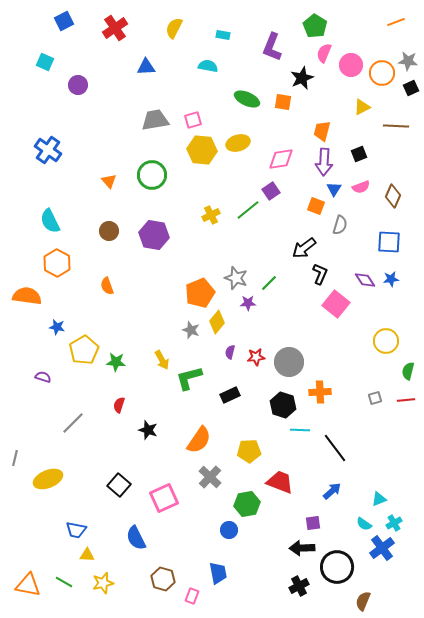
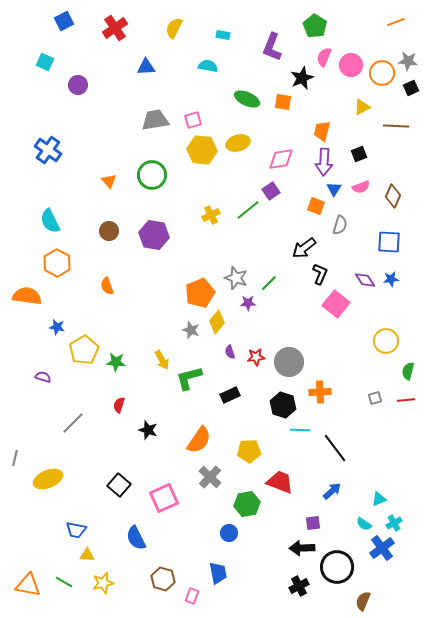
pink semicircle at (324, 53): moved 4 px down
purple semicircle at (230, 352): rotated 32 degrees counterclockwise
blue circle at (229, 530): moved 3 px down
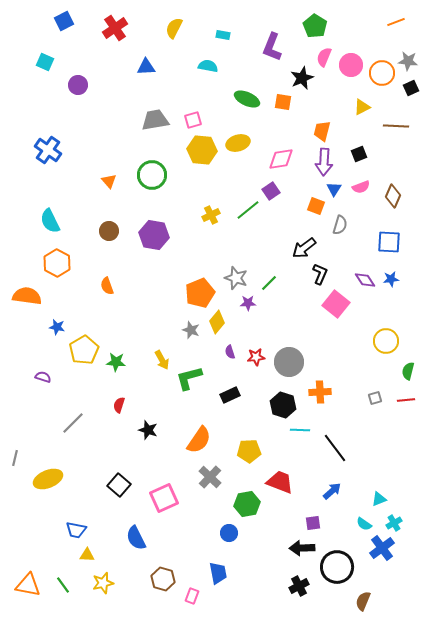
green line at (64, 582): moved 1 px left, 3 px down; rotated 24 degrees clockwise
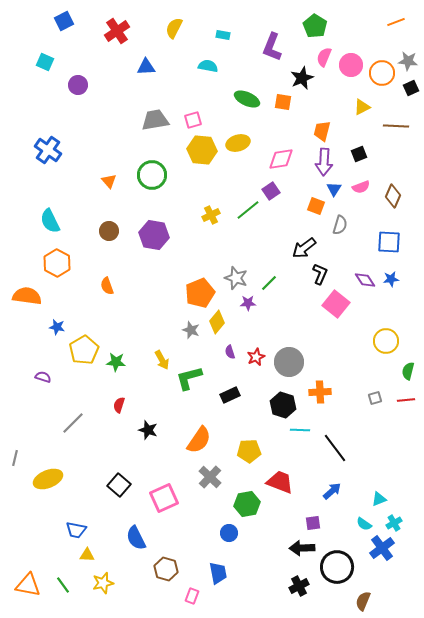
red cross at (115, 28): moved 2 px right, 3 px down
red star at (256, 357): rotated 18 degrees counterclockwise
brown hexagon at (163, 579): moved 3 px right, 10 px up
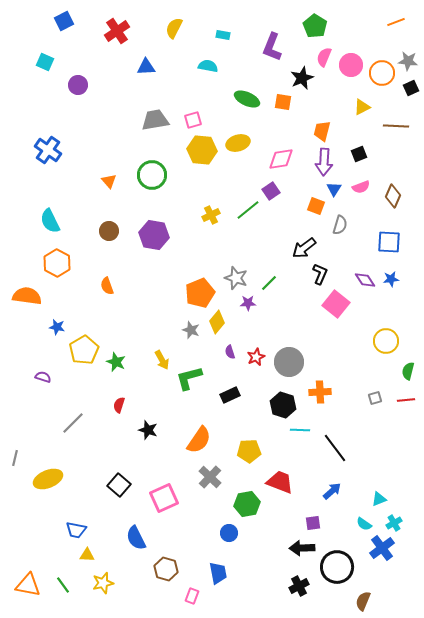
green star at (116, 362): rotated 18 degrees clockwise
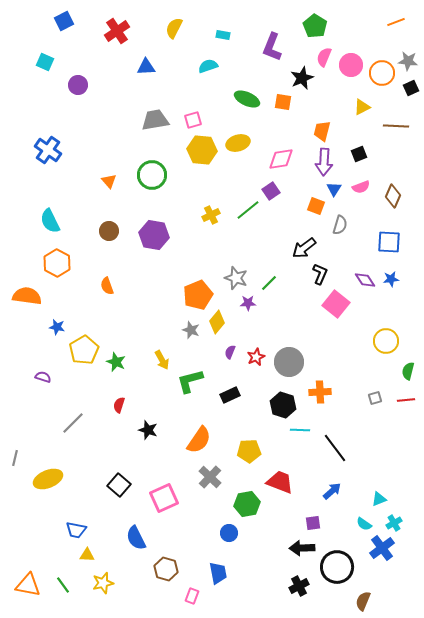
cyan semicircle at (208, 66): rotated 30 degrees counterclockwise
orange pentagon at (200, 293): moved 2 px left, 2 px down
purple semicircle at (230, 352): rotated 40 degrees clockwise
green L-shape at (189, 378): moved 1 px right, 3 px down
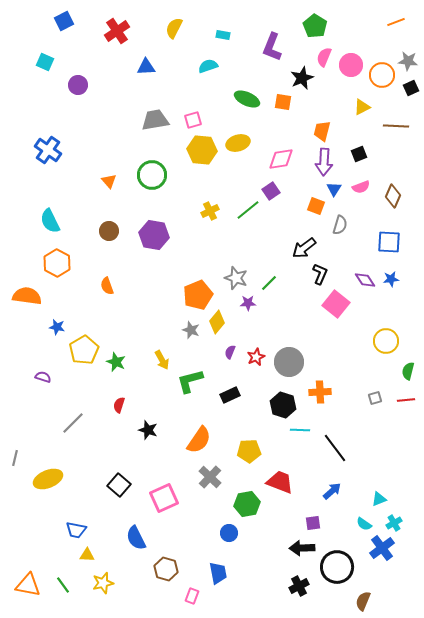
orange circle at (382, 73): moved 2 px down
yellow cross at (211, 215): moved 1 px left, 4 px up
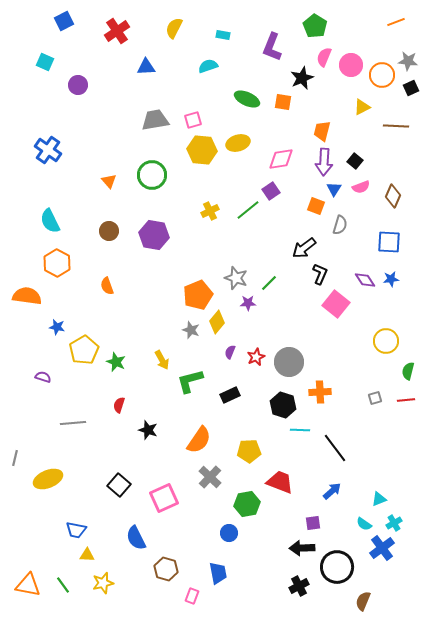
black square at (359, 154): moved 4 px left, 7 px down; rotated 28 degrees counterclockwise
gray line at (73, 423): rotated 40 degrees clockwise
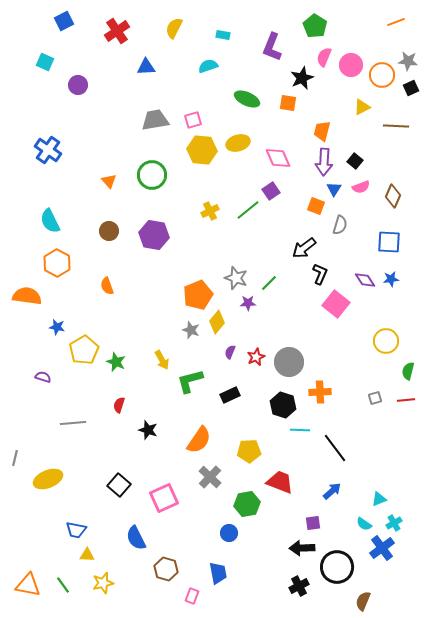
orange square at (283, 102): moved 5 px right, 1 px down
pink diamond at (281, 159): moved 3 px left, 1 px up; rotated 76 degrees clockwise
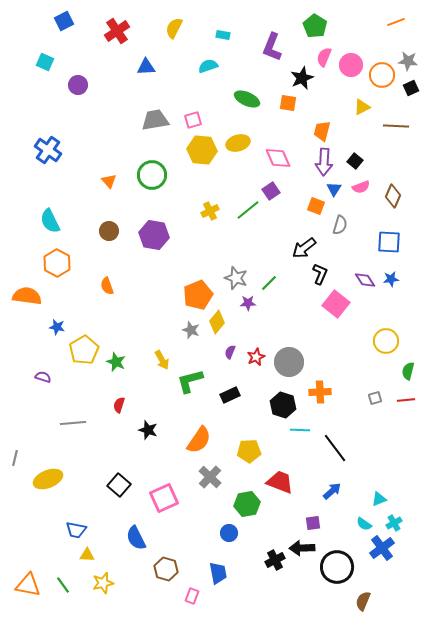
black cross at (299, 586): moved 24 px left, 26 px up
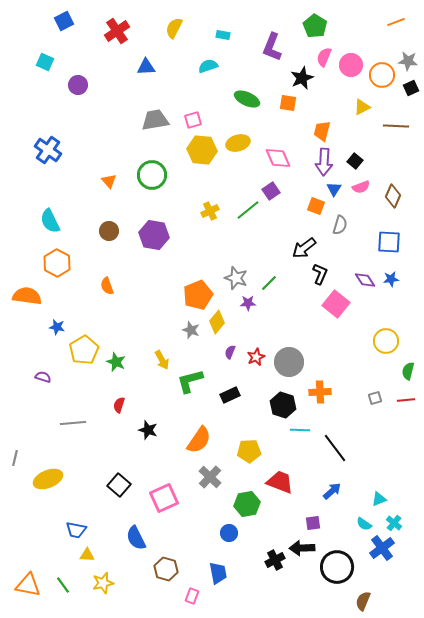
cyan cross at (394, 523): rotated 21 degrees counterclockwise
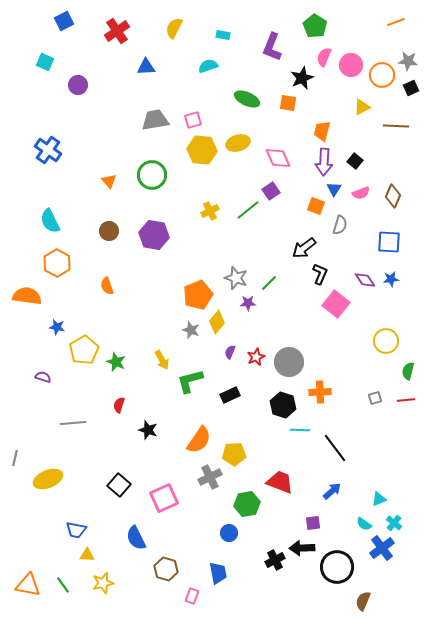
pink semicircle at (361, 187): moved 6 px down
yellow pentagon at (249, 451): moved 15 px left, 3 px down
gray cross at (210, 477): rotated 20 degrees clockwise
